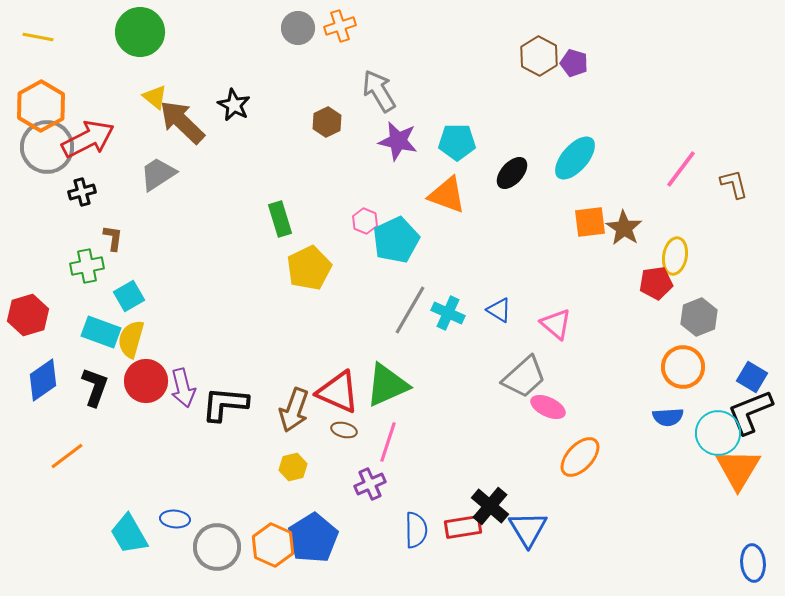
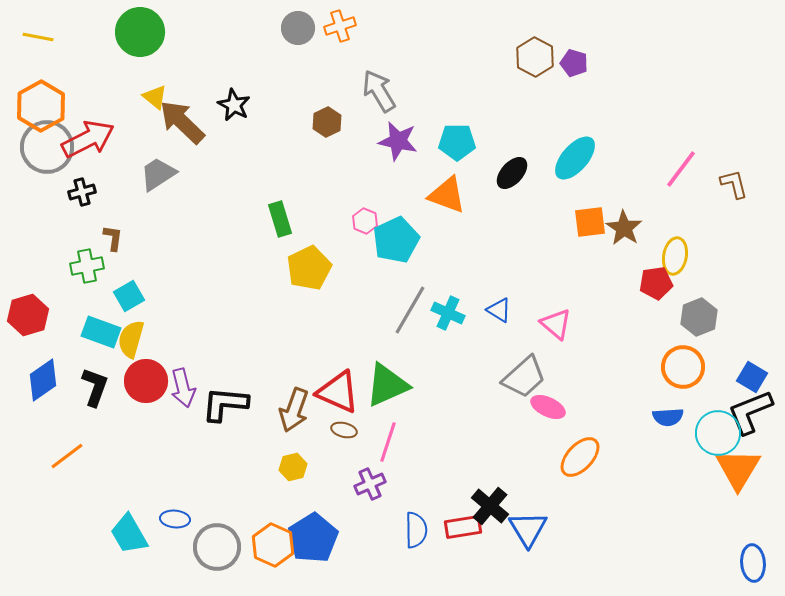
brown hexagon at (539, 56): moved 4 px left, 1 px down
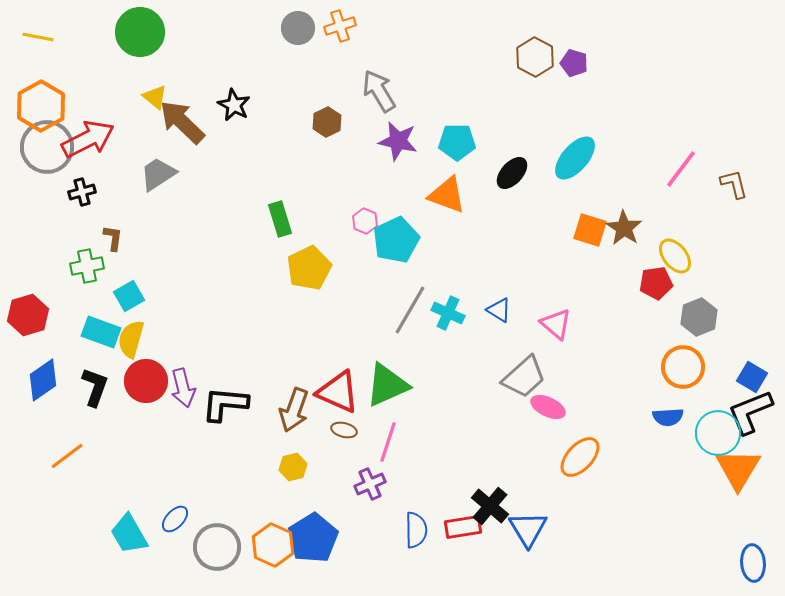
orange square at (590, 222): moved 8 px down; rotated 24 degrees clockwise
yellow ellipse at (675, 256): rotated 48 degrees counterclockwise
blue ellipse at (175, 519): rotated 52 degrees counterclockwise
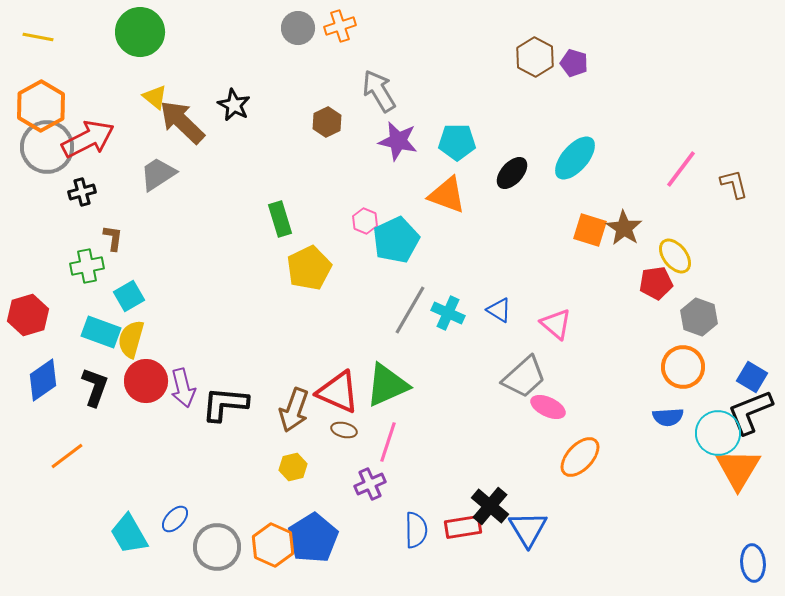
gray hexagon at (699, 317): rotated 18 degrees counterclockwise
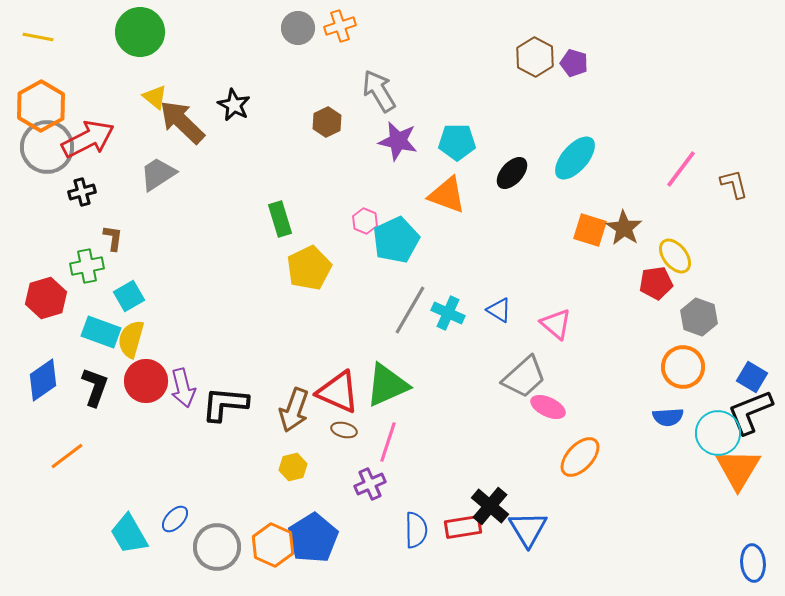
red hexagon at (28, 315): moved 18 px right, 17 px up
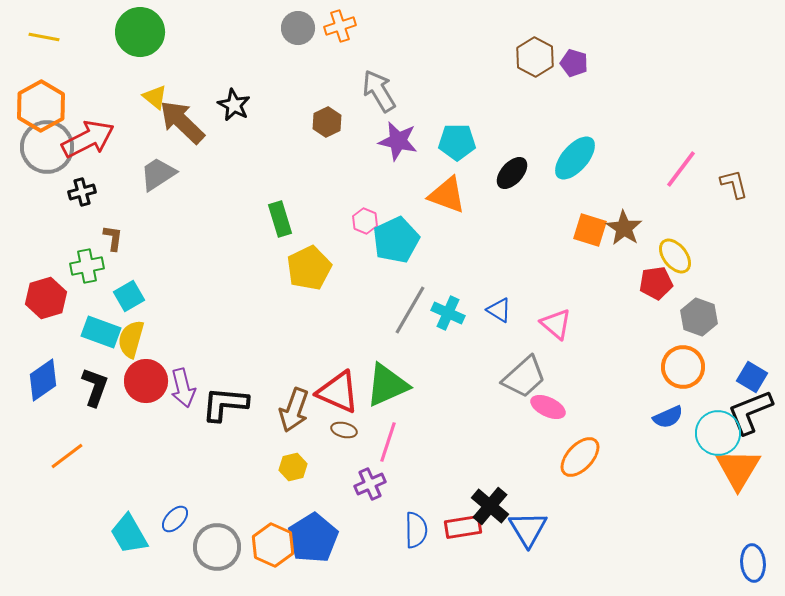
yellow line at (38, 37): moved 6 px right
blue semicircle at (668, 417): rotated 20 degrees counterclockwise
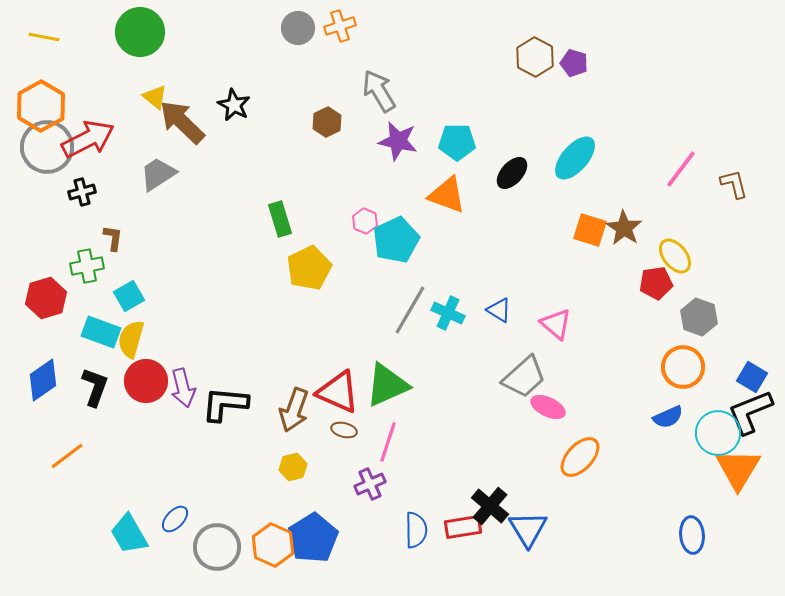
blue ellipse at (753, 563): moved 61 px left, 28 px up
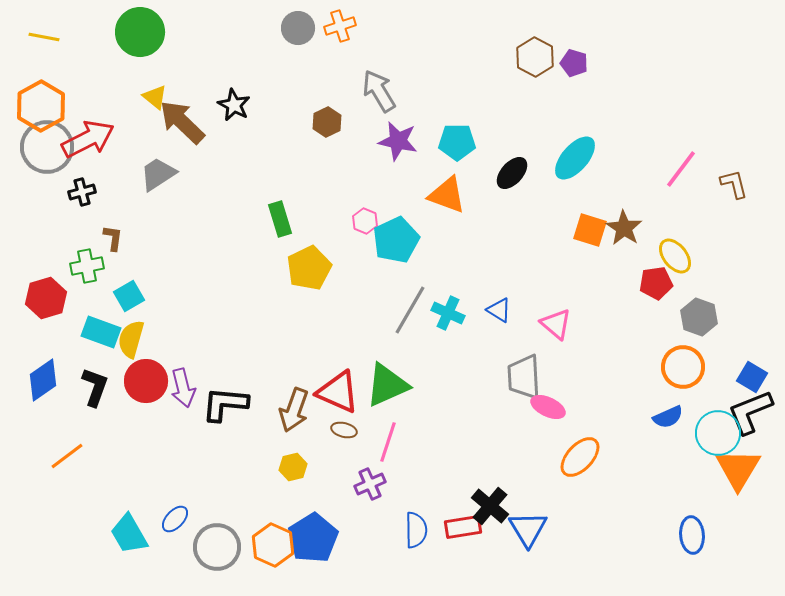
gray trapezoid at (524, 377): rotated 129 degrees clockwise
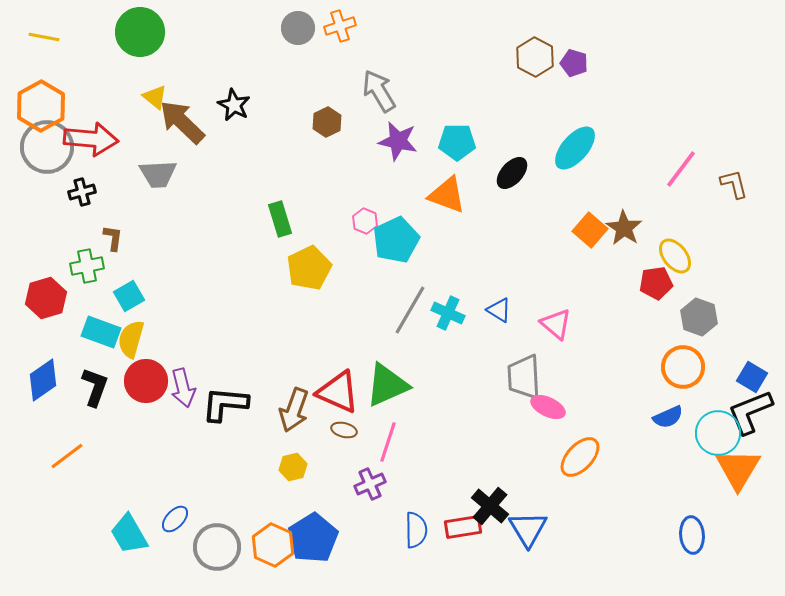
red arrow at (88, 139): moved 3 px right; rotated 32 degrees clockwise
cyan ellipse at (575, 158): moved 10 px up
gray trapezoid at (158, 174): rotated 150 degrees counterclockwise
orange square at (590, 230): rotated 24 degrees clockwise
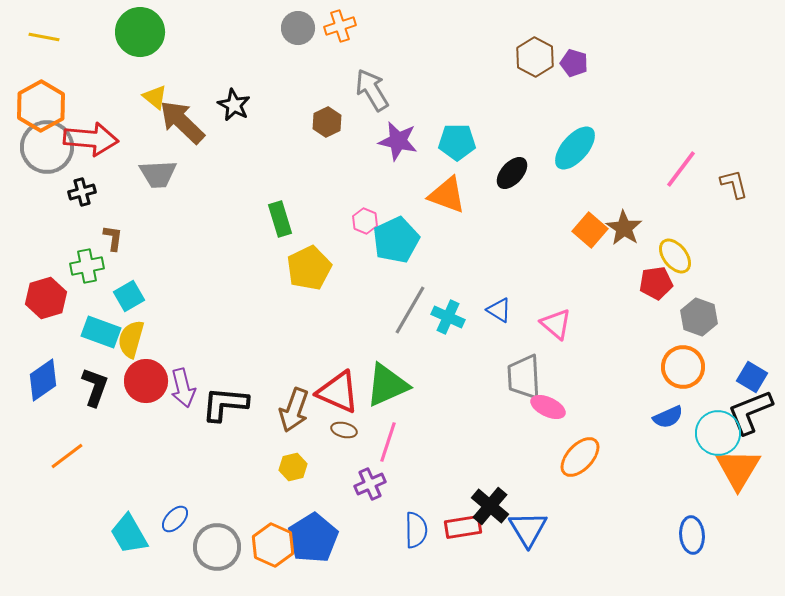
gray arrow at (379, 91): moved 7 px left, 1 px up
cyan cross at (448, 313): moved 4 px down
